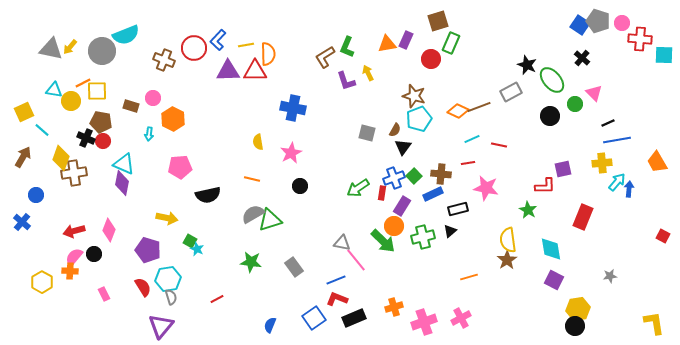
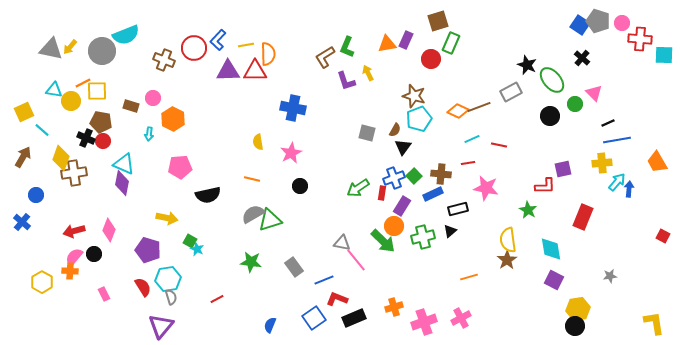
blue line at (336, 280): moved 12 px left
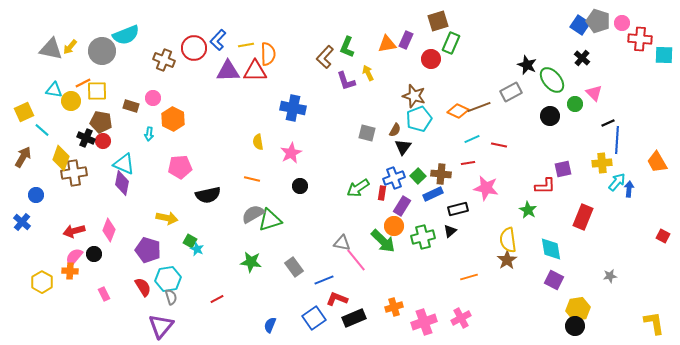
brown L-shape at (325, 57): rotated 15 degrees counterclockwise
blue line at (617, 140): rotated 76 degrees counterclockwise
green square at (414, 176): moved 4 px right
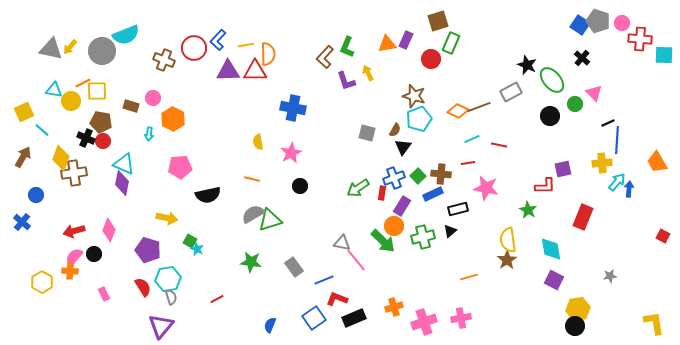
pink cross at (461, 318): rotated 18 degrees clockwise
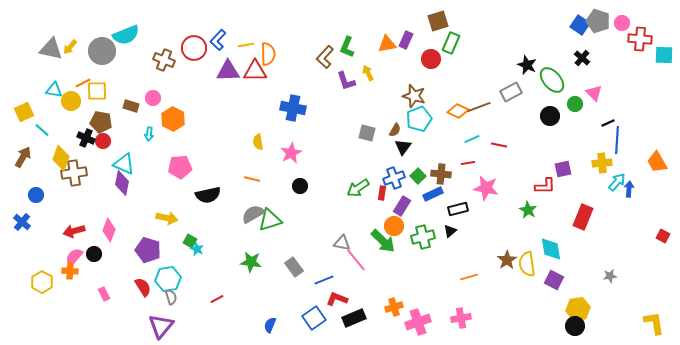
yellow semicircle at (508, 240): moved 19 px right, 24 px down
pink cross at (424, 322): moved 6 px left
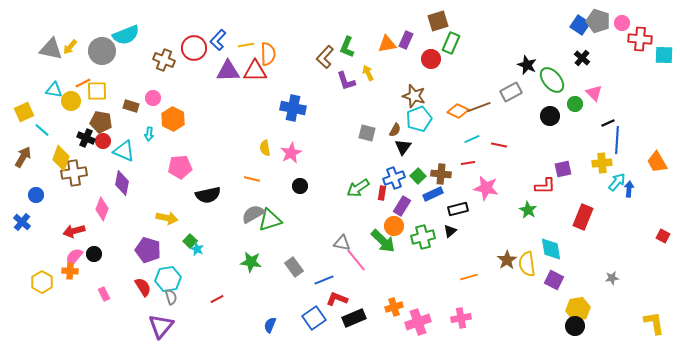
yellow semicircle at (258, 142): moved 7 px right, 6 px down
cyan triangle at (124, 164): moved 13 px up
pink diamond at (109, 230): moved 7 px left, 21 px up
green square at (190, 241): rotated 16 degrees clockwise
gray star at (610, 276): moved 2 px right, 2 px down
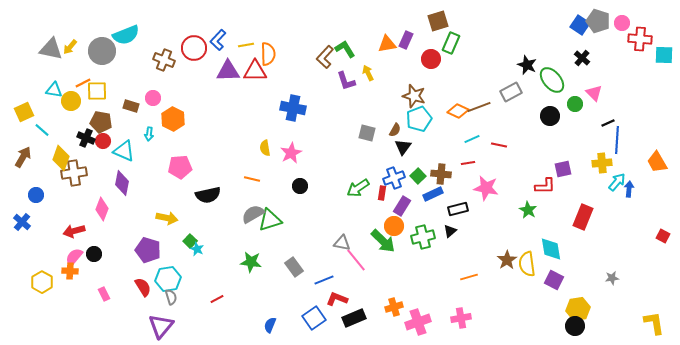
green L-shape at (347, 47): moved 2 px left, 2 px down; rotated 125 degrees clockwise
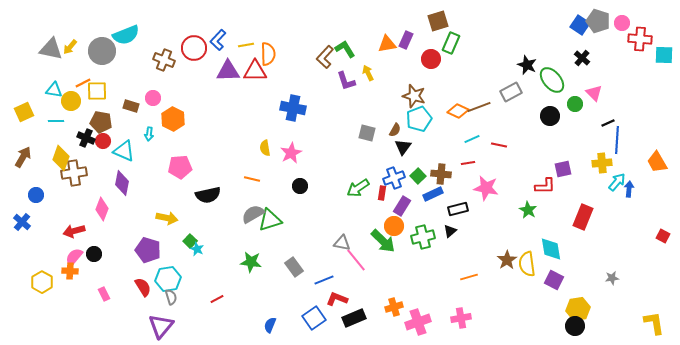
cyan line at (42, 130): moved 14 px right, 9 px up; rotated 42 degrees counterclockwise
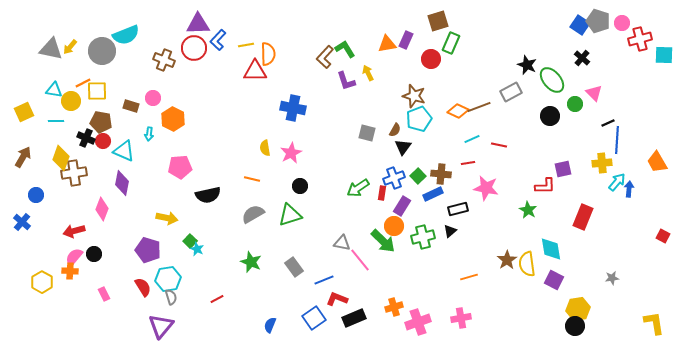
red cross at (640, 39): rotated 20 degrees counterclockwise
purple triangle at (228, 71): moved 30 px left, 47 px up
green triangle at (270, 220): moved 20 px right, 5 px up
pink line at (356, 260): moved 4 px right
green star at (251, 262): rotated 15 degrees clockwise
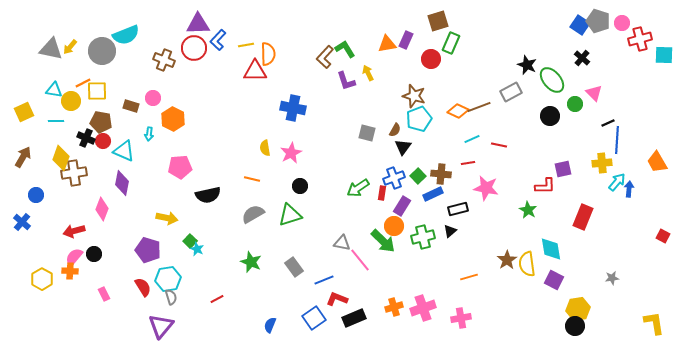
yellow hexagon at (42, 282): moved 3 px up
pink cross at (418, 322): moved 5 px right, 14 px up
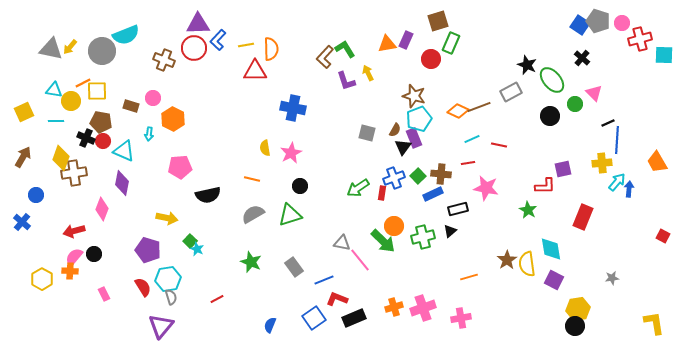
orange semicircle at (268, 54): moved 3 px right, 5 px up
purple rectangle at (402, 206): moved 12 px right, 68 px up; rotated 54 degrees counterclockwise
